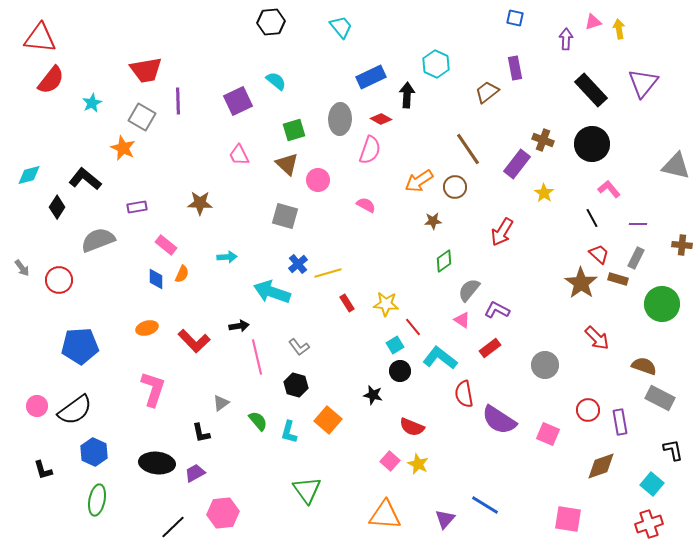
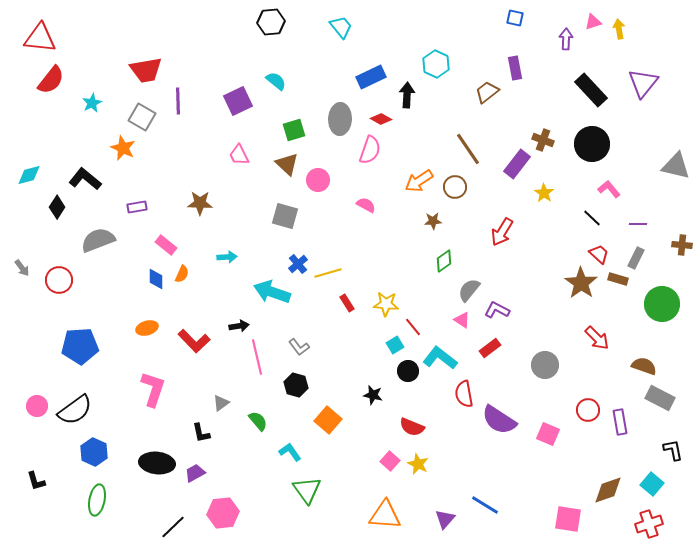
black line at (592, 218): rotated 18 degrees counterclockwise
black circle at (400, 371): moved 8 px right
cyan L-shape at (289, 432): moved 1 px right, 20 px down; rotated 130 degrees clockwise
brown diamond at (601, 466): moved 7 px right, 24 px down
black L-shape at (43, 470): moved 7 px left, 11 px down
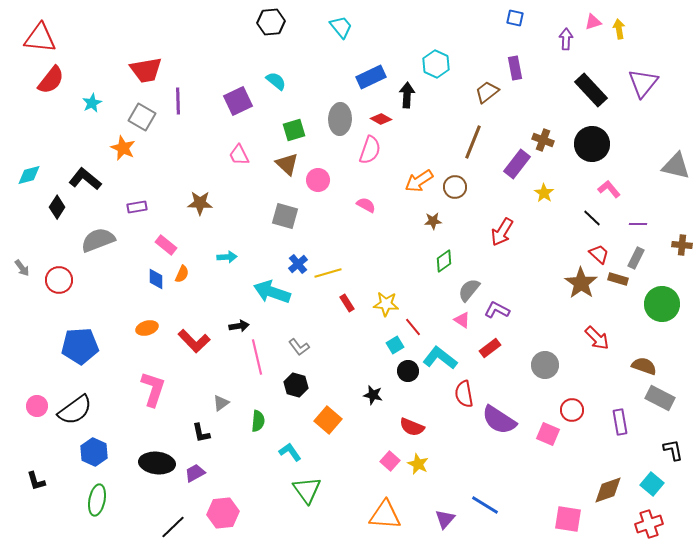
brown line at (468, 149): moved 5 px right, 7 px up; rotated 56 degrees clockwise
red circle at (588, 410): moved 16 px left
green semicircle at (258, 421): rotated 45 degrees clockwise
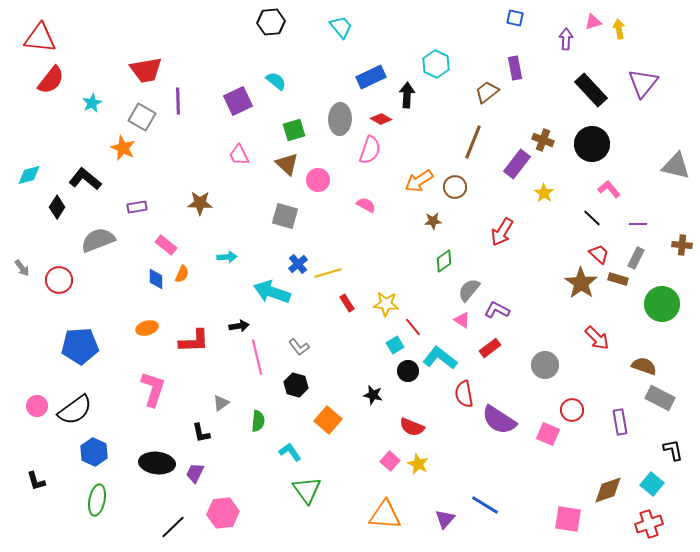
red L-shape at (194, 341): rotated 48 degrees counterclockwise
purple trapezoid at (195, 473): rotated 35 degrees counterclockwise
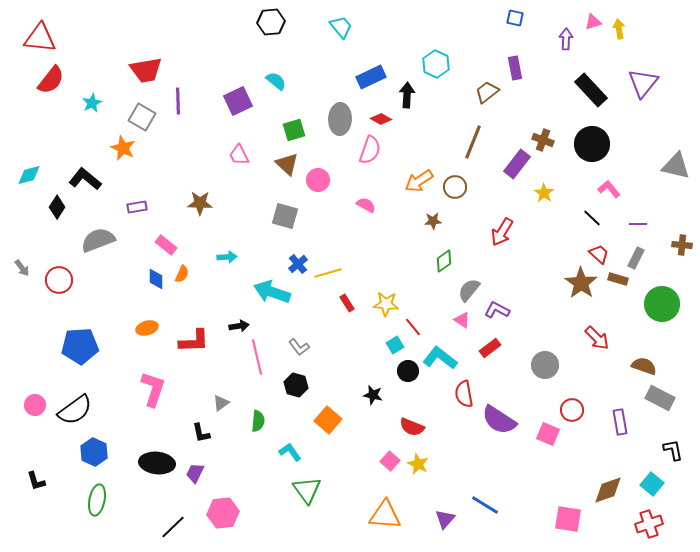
pink circle at (37, 406): moved 2 px left, 1 px up
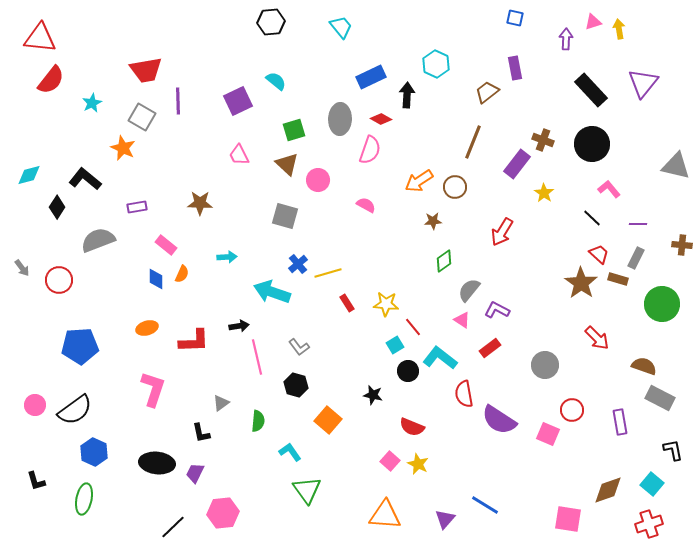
green ellipse at (97, 500): moved 13 px left, 1 px up
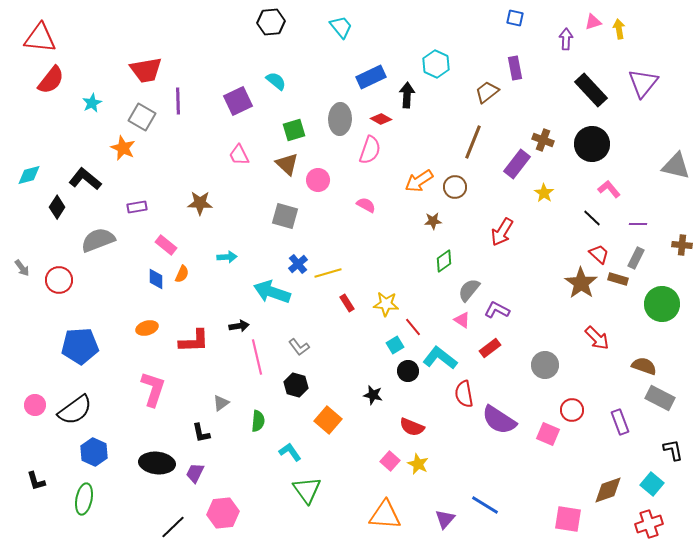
purple rectangle at (620, 422): rotated 10 degrees counterclockwise
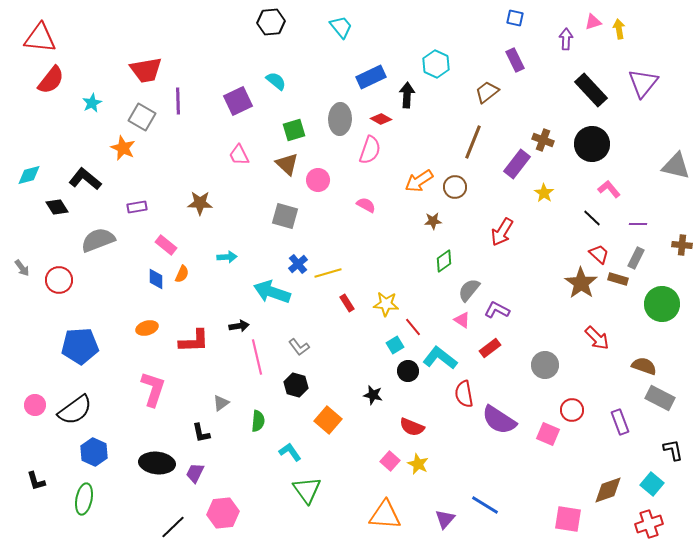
purple rectangle at (515, 68): moved 8 px up; rotated 15 degrees counterclockwise
black diamond at (57, 207): rotated 65 degrees counterclockwise
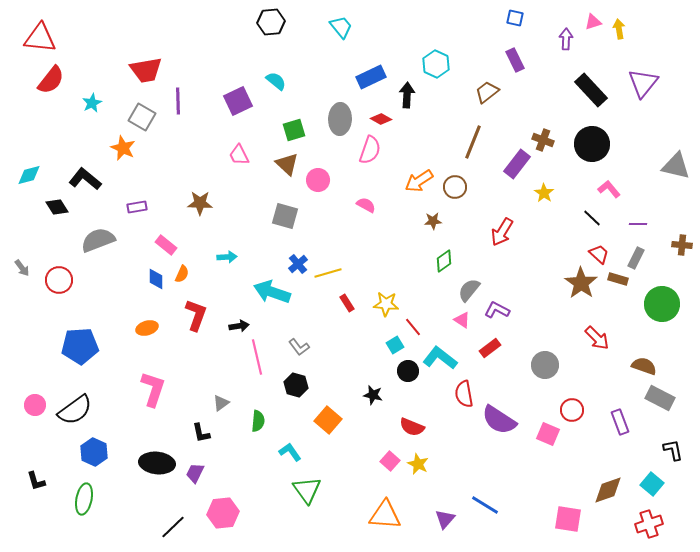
red L-shape at (194, 341): moved 2 px right, 26 px up; rotated 68 degrees counterclockwise
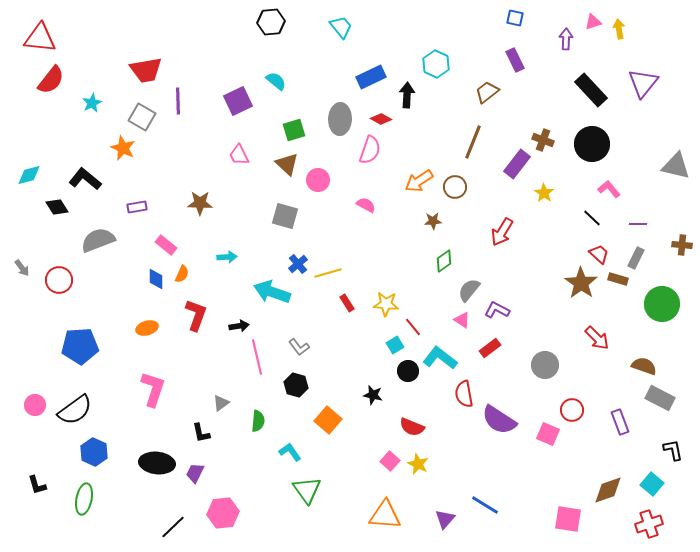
black L-shape at (36, 481): moved 1 px right, 4 px down
